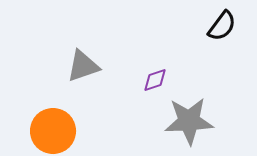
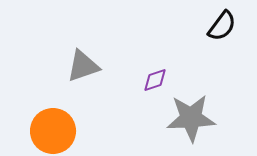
gray star: moved 2 px right, 3 px up
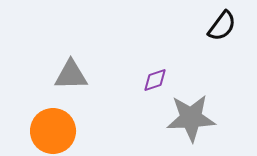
gray triangle: moved 12 px left, 9 px down; rotated 18 degrees clockwise
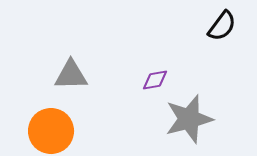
purple diamond: rotated 8 degrees clockwise
gray star: moved 2 px left, 1 px down; rotated 12 degrees counterclockwise
orange circle: moved 2 px left
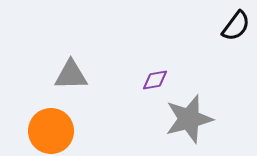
black semicircle: moved 14 px right
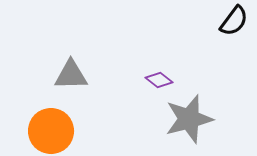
black semicircle: moved 2 px left, 5 px up
purple diamond: moved 4 px right; rotated 48 degrees clockwise
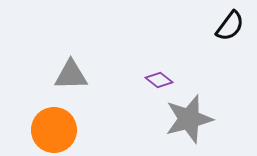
black semicircle: moved 4 px left, 5 px down
orange circle: moved 3 px right, 1 px up
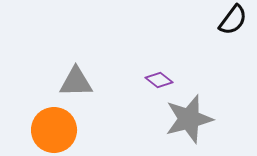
black semicircle: moved 3 px right, 6 px up
gray triangle: moved 5 px right, 7 px down
